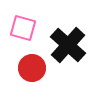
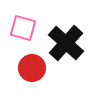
black cross: moved 2 px left, 2 px up
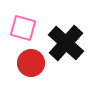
red circle: moved 1 px left, 5 px up
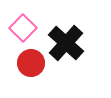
pink square: rotated 28 degrees clockwise
